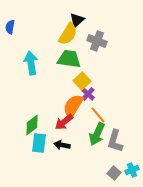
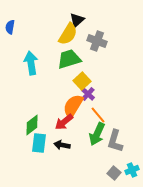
green trapezoid: rotated 25 degrees counterclockwise
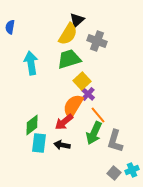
green arrow: moved 3 px left, 1 px up
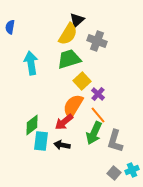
purple cross: moved 10 px right
cyan rectangle: moved 2 px right, 2 px up
